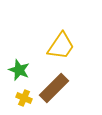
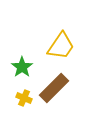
green star: moved 3 px right, 3 px up; rotated 15 degrees clockwise
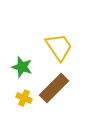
yellow trapezoid: moved 2 px left, 1 px down; rotated 68 degrees counterclockwise
green star: rotated 20 degrees counterclockwise
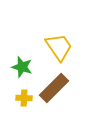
yellow cross: rotated 21 degrees counterclockwise
